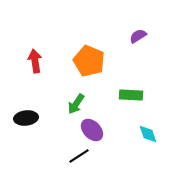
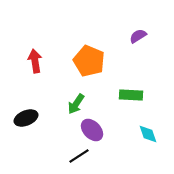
black ellipse: rotated 15 degrees counterclockwise
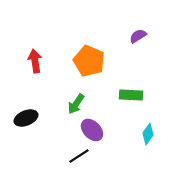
cyan diamond: rotated 55 degrees clockwise
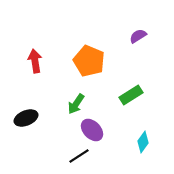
green rectangle: rotated 35 degrees counterclockwise
cyan diamond: moved 5 px left, 8 px down
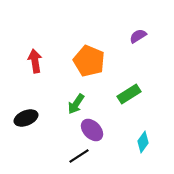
green rectangle: moved 2 px left, 1 px up
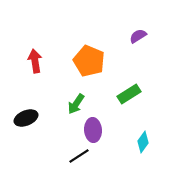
purple ellipse: moved 1 px right; rotated 40 degrees clockwise
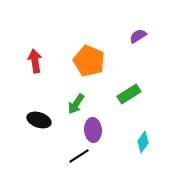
black ellipse: moved 13 px right, 2 px down; rotated 40 degrees clockwise
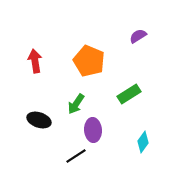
black line: moved 3 px left
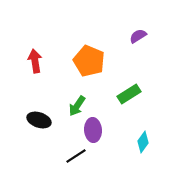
green arrow: moved 1 px right, 2 px down
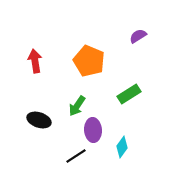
cyan diamond: moved 21 px left, 5 px down
